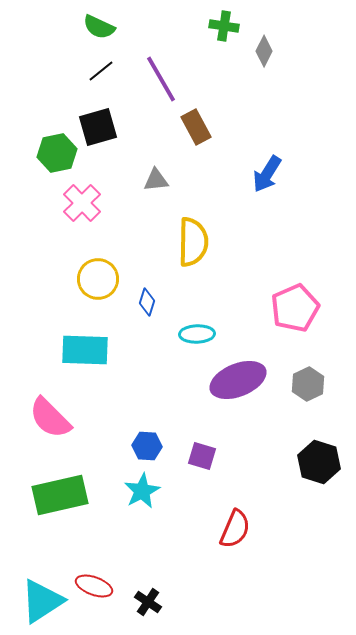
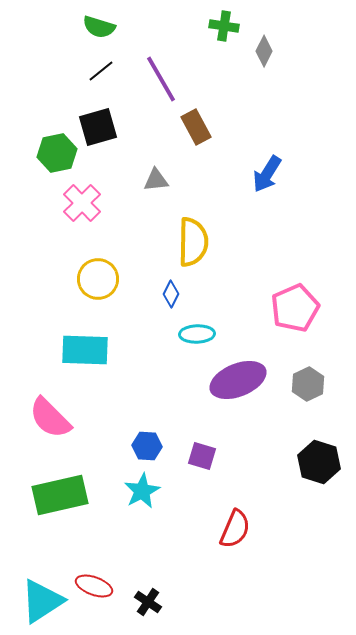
green semicircle: rotated 8 degrees counterclockwise
blue diamond: moved 24 px right, 8 px up; rotated 8 degrees clockwise
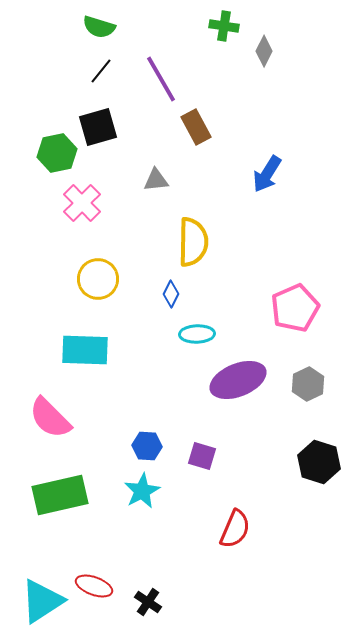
black line: rotated 12 degrees counterclockwise
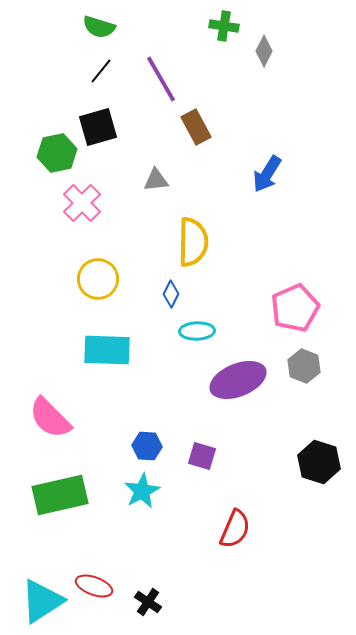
cyan ellipse: moved 3 px up
cyan rectangle: moved 22 px right
gray hexagon: moved 4 px left, 18 px up; rotated 12 degrees counterclockwise
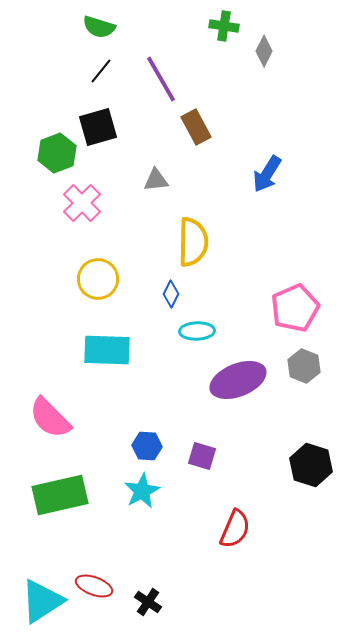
green hexagon: rotated 9 degrees counterclockwise
black hexagon: moved 8 px left, 3 px down
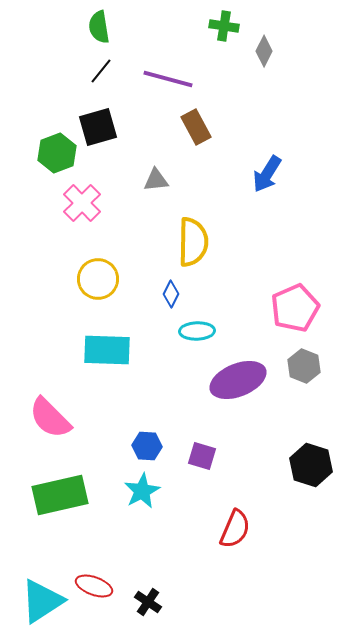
green semicircle: rotated 64 degrees clockwise
purple line: moved 7 px right; rotated 45 degrees counterclockwise
